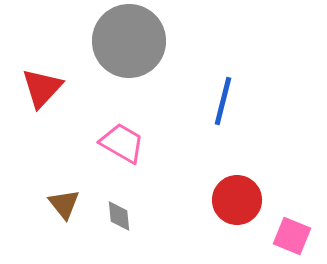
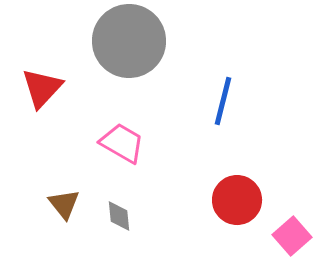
pink square: rotated 27 degrees clockwise
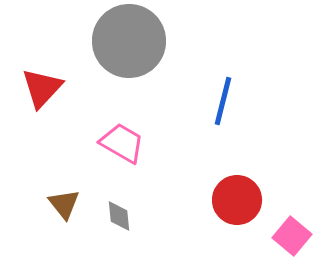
pink square: rotated 9 degrees counterclockwise
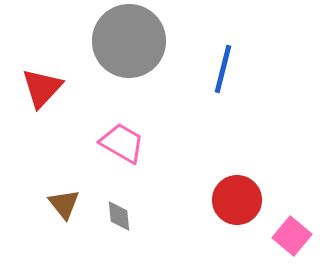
blue line: moved 32 px up
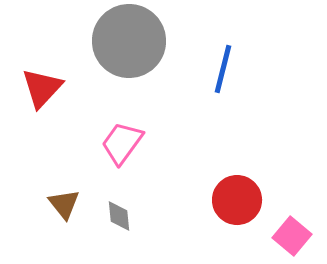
pink trapezoid: rotated 84 degrees counterclockwise
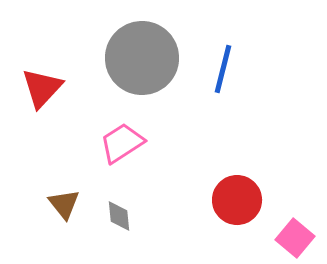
gray circle: moved 13 px right, 17 px down
pink trapezoid: rotated 21 degrees clockwise
pink square: moved 3 px right, 2 px down
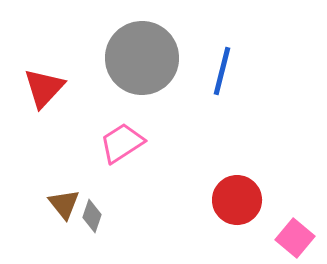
blue line: moved 1 px left, 2 px down
red triangle: moved 2 px right
gray diamond: moved 27 px left; rotated 24 degrees clockwise
